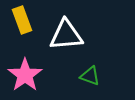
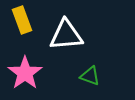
pink star: moved 2 px up
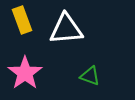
white triangle: moved 6 px up
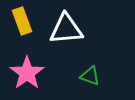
yellow rectangle: moved 1 px down
pink star: moved 2 px right
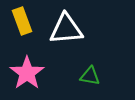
green triangle: rotated 10 degrees counterclockwise
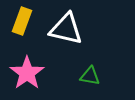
yellow rectangle: rotated 40 degrees clockwise
white triangle: rotated 18 degrees clockwise
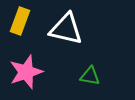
yellow rectangle: moved 2 px left
pink star: moved 1 px left, 1 px up; rotated 16 degrees clockwise
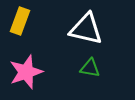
white triangle: moved 20 px right
green triangle: moved 8 px up
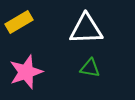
yellow rectangle: moved 1 px left, 1 px down; rotated 40 degrees clockwise
white triangle: rotated 15 degrees counterclockwise
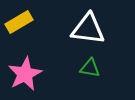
white triangle: moved 2 px right; rotated 9 degrees clockwise
pink star: moved 1 px left, 2 px down; rotated 8 degrees counterclockwise
